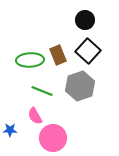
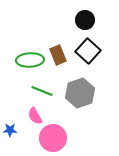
gray hexagon: moved 7 px down
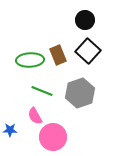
pink circle: moved 1 px up
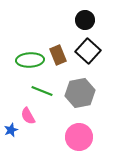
gray hexagon: rotated 8 degrees clockwise
pink semicircle: moved 7 px left
blue star: moved 1 px right; rotated 24 degrees counterclockwise
pink circle: moved 26 px right
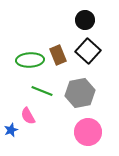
pink circle: moved 9 px right, 5 px up
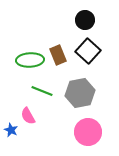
blue star: rotated 24 degrees counterclockwise
